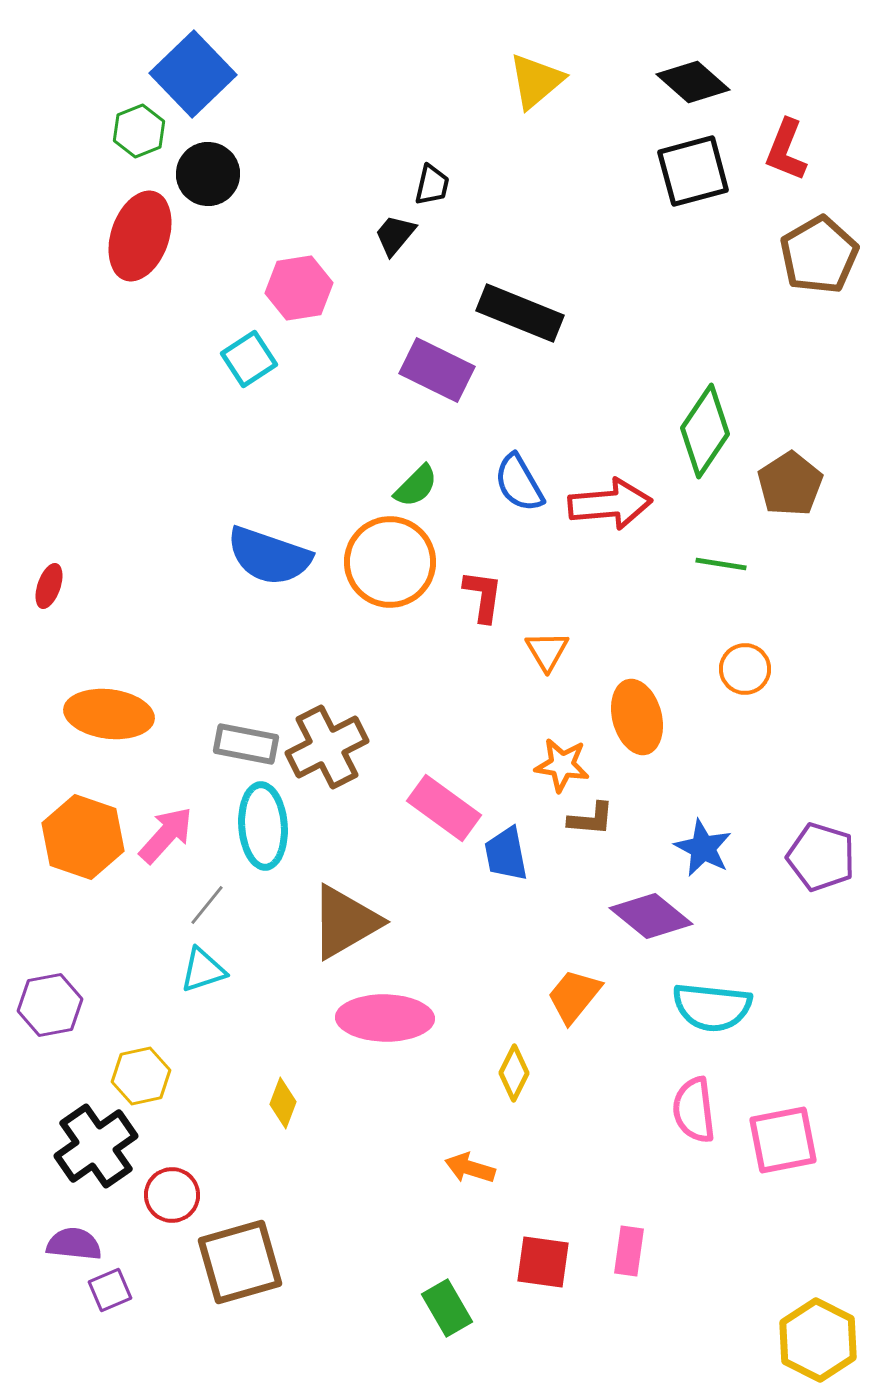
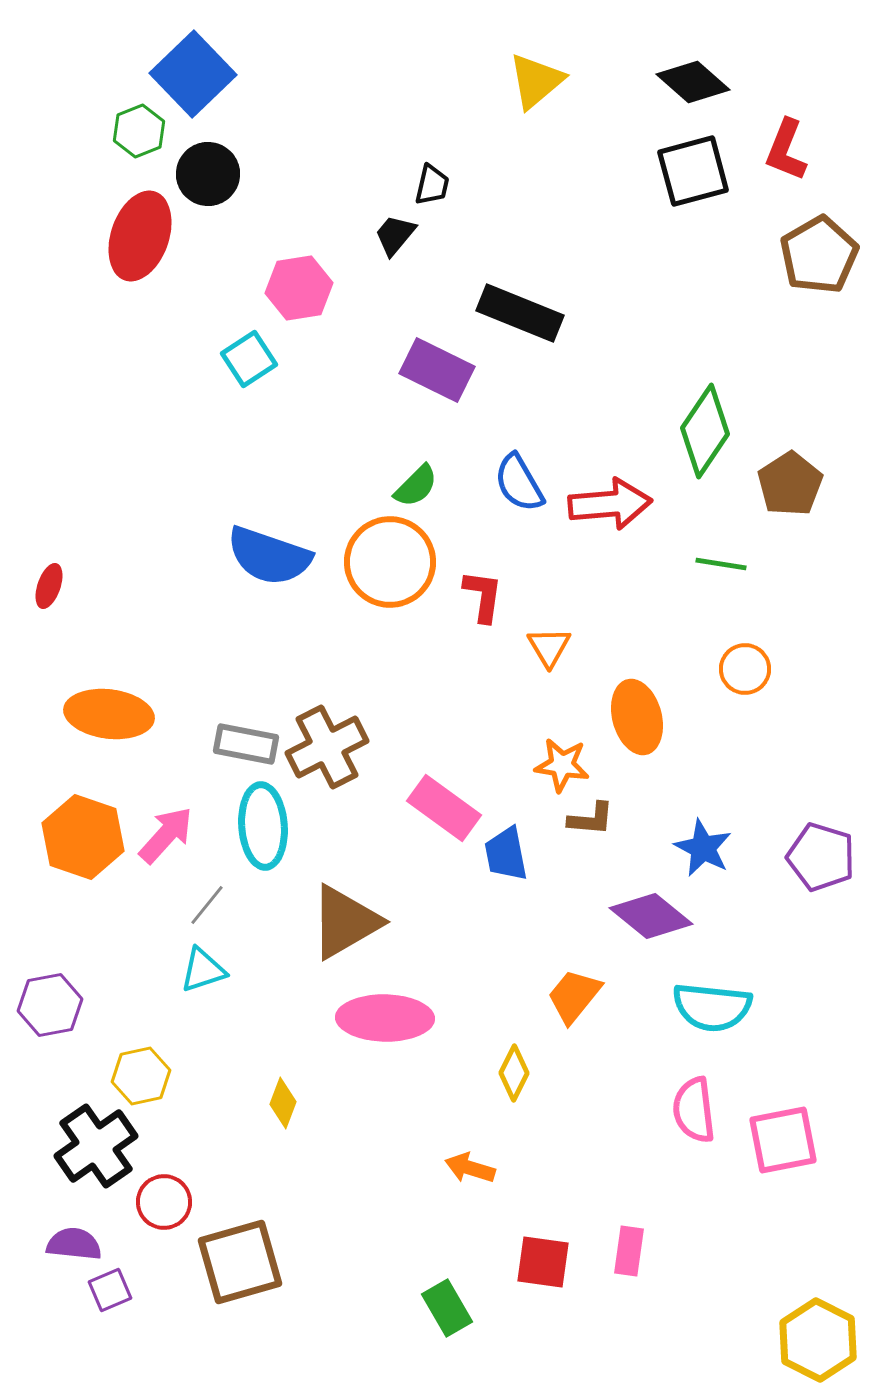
orange triangle at (547, 651): moved 2 px right, 4 px up
red circle at (172, 1195): moved 8 px left, 7 px down
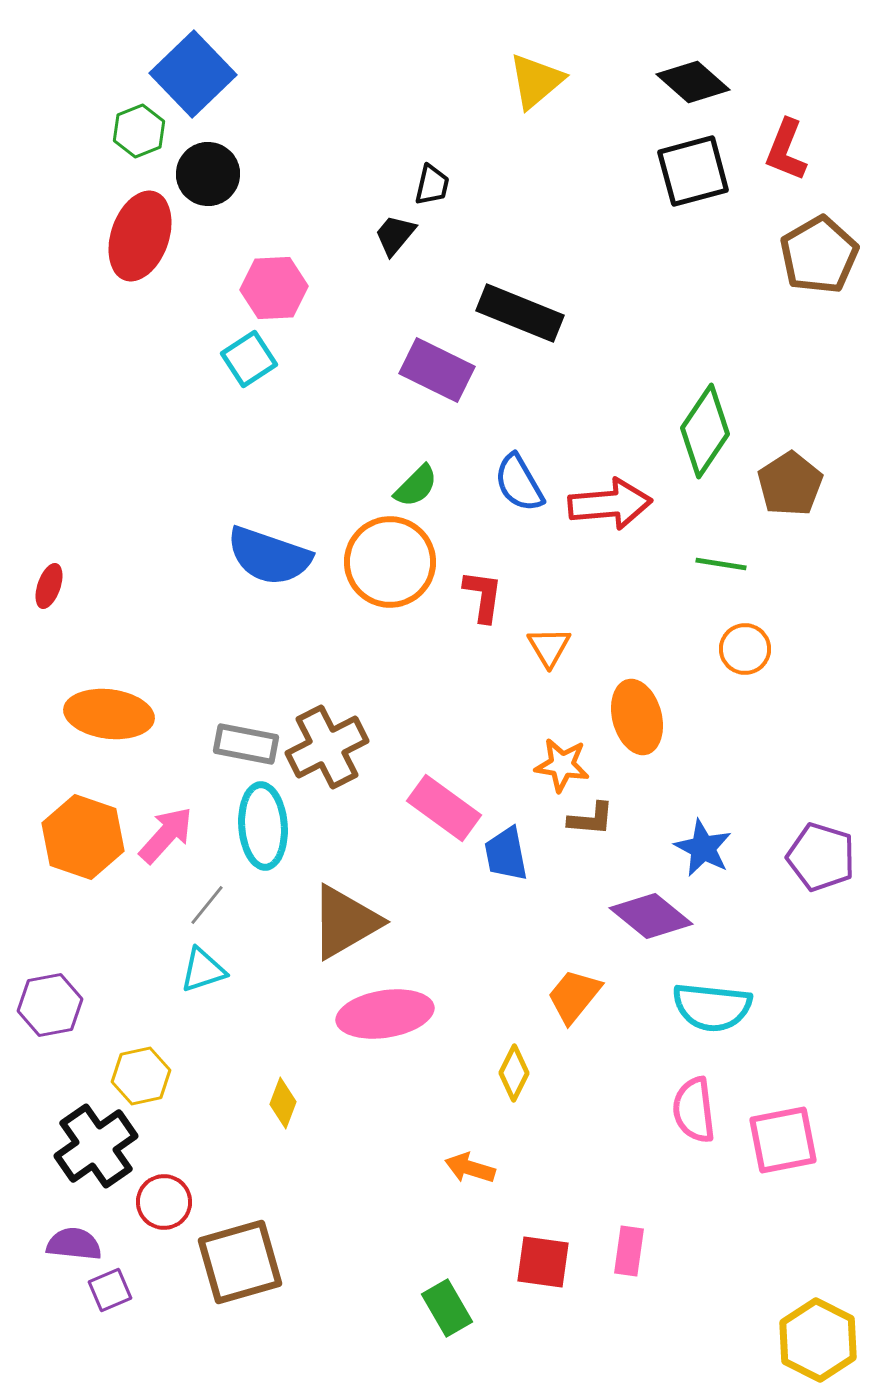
pink hexagon at (299, 288): moved 25 px left; rotated 6 degrees clockwise
orange circle at (745, 669): moved 20 px up
pink ellipse at (385, 1018): moved 4 px up; rotated 10 degrees counterclockwise
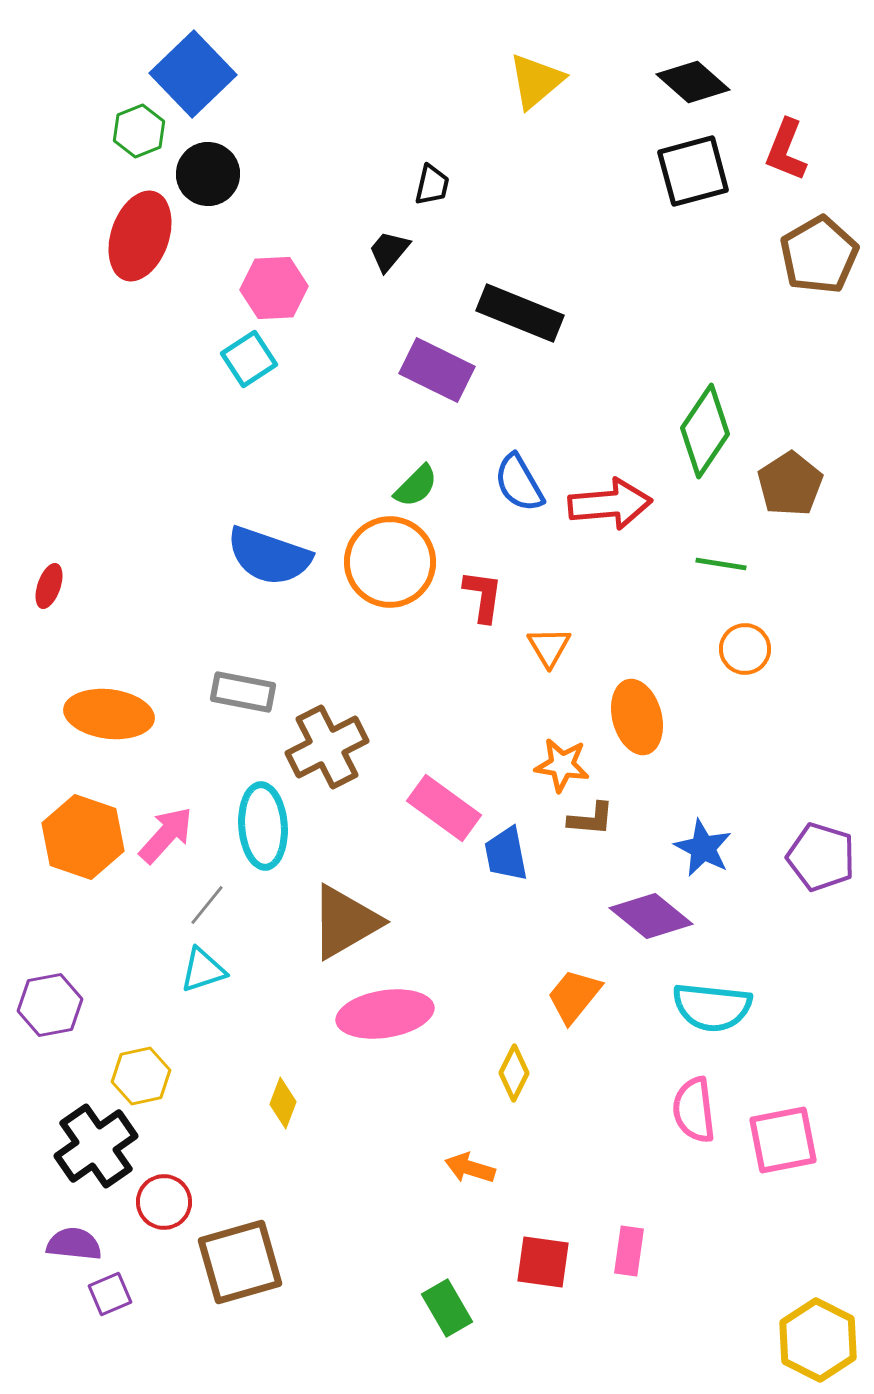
black trapezoid at (395, 235): moved 6 px left, 16 px down
gray rectangle at (246, 744): moved 3 px left, 52 px up
purple square at (110, 1290): moved 4 px down
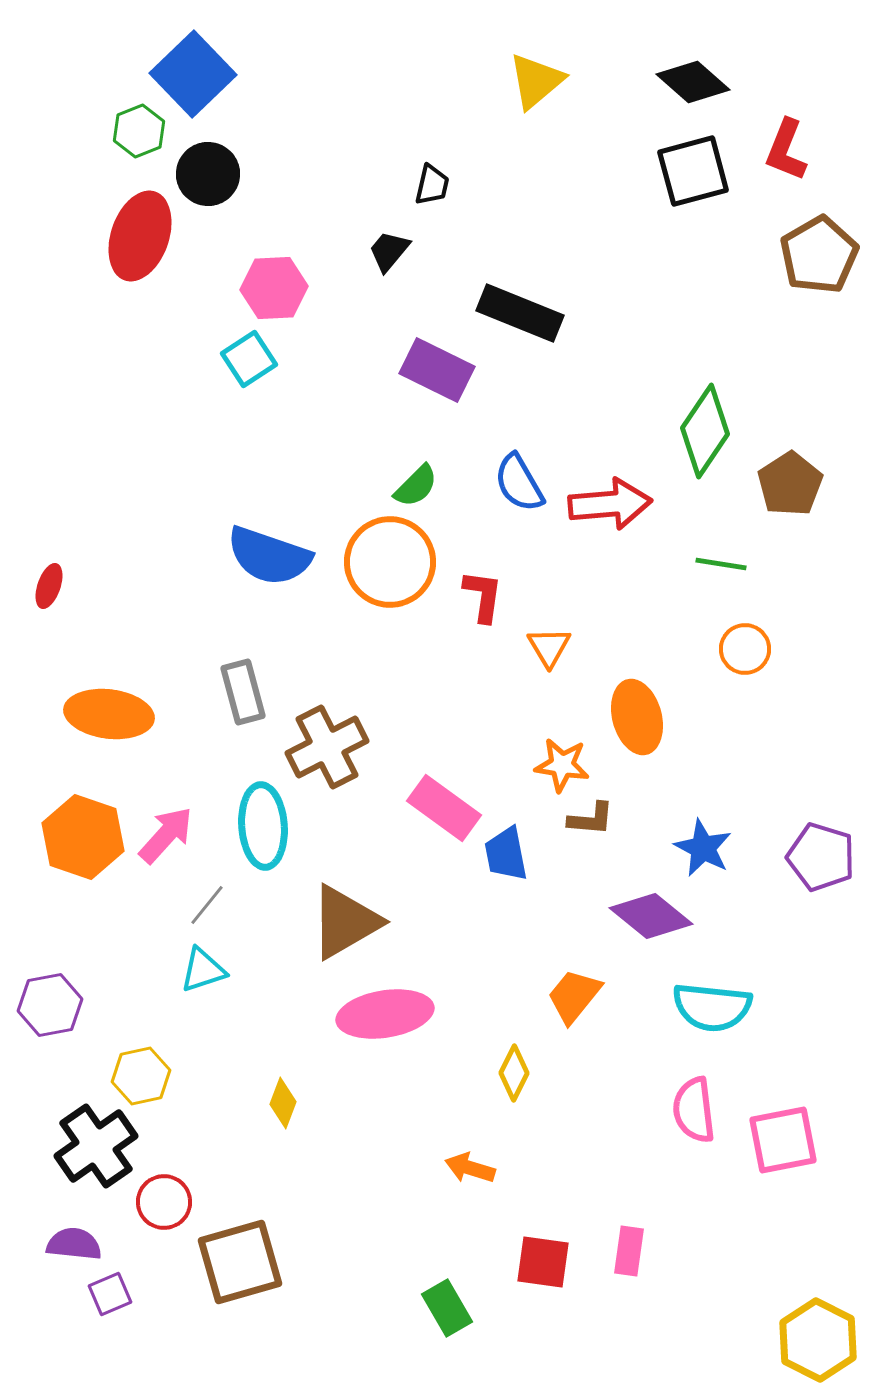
gray rectangle at (243, 692): rotated 64 degrees clockwise
